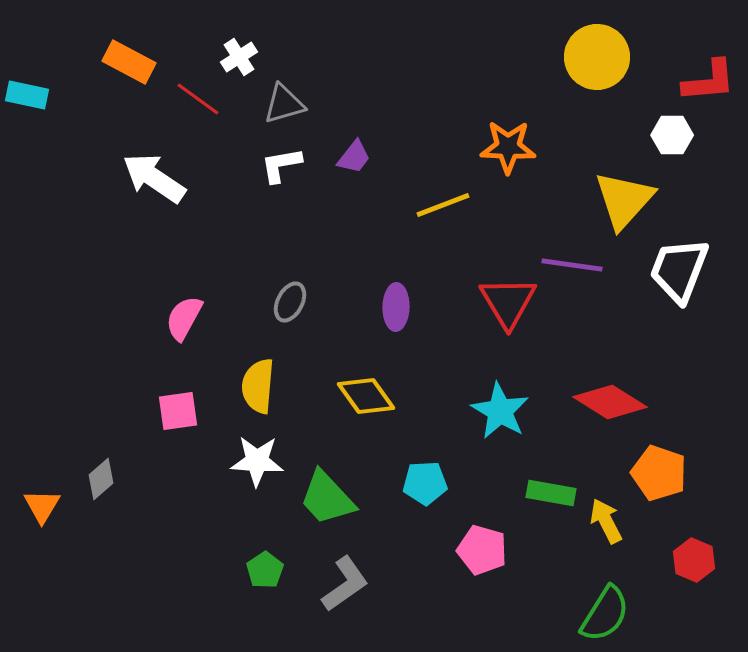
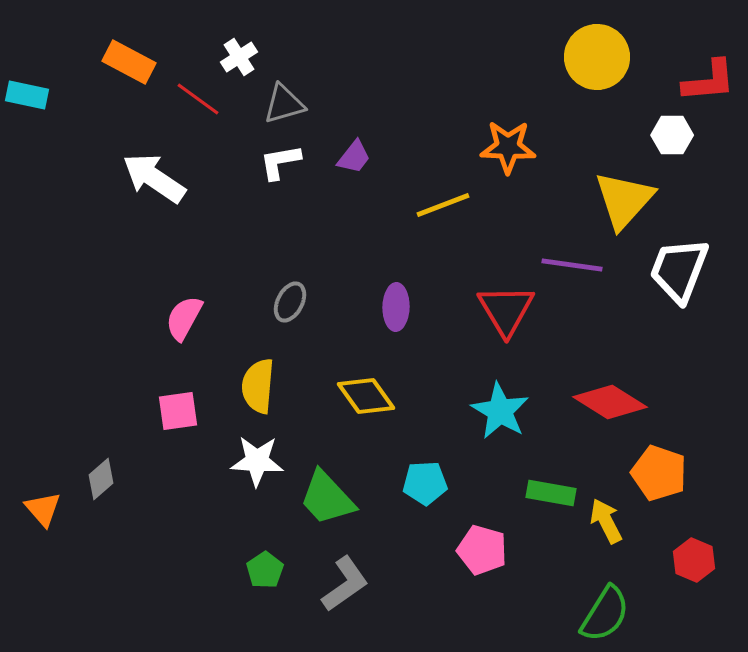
white L-shape: moved 1 px left, 3 px up
red triangle: moved 2 px left, 8 px down
orange triangle: moved 1 px right, 3 px down; rotated 12 degrees counterclockwise
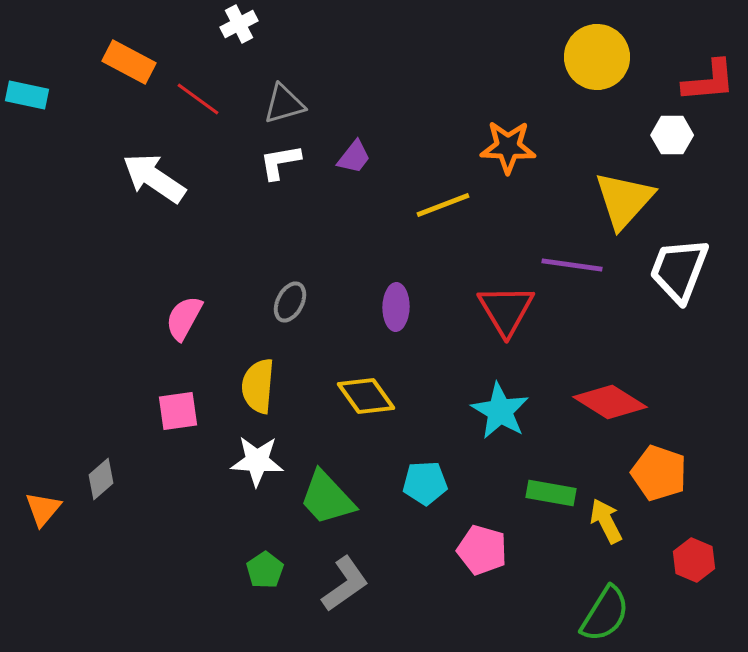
white cross: moved 33 px up; rotated 6 degrees clockwise
orange triangle: rotated 21 degrees clockwise
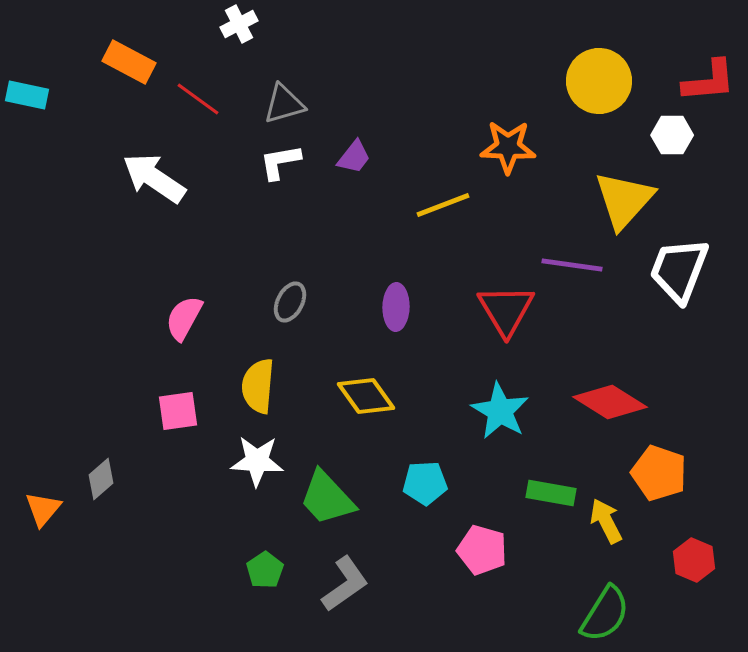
yellow circle: moved 2 px right, 24 px down
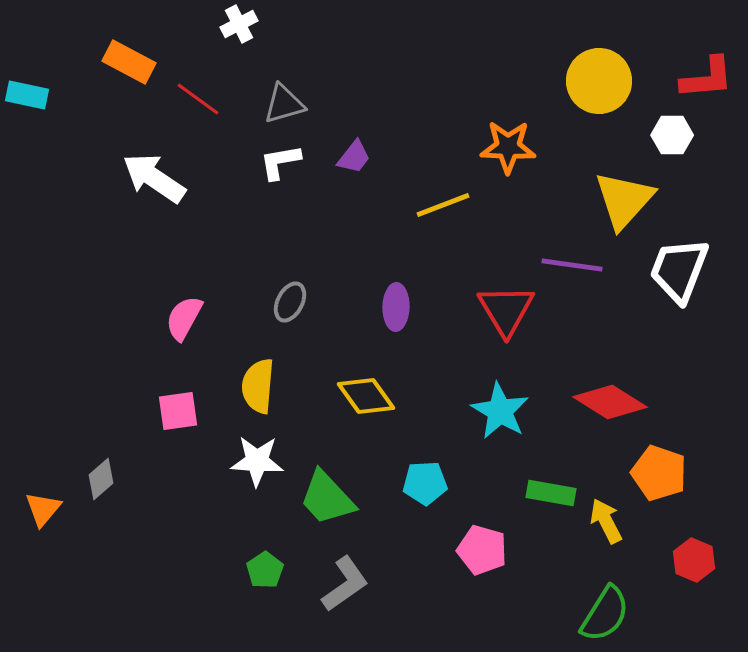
red L-shape: moved 2 px left, 3 px up
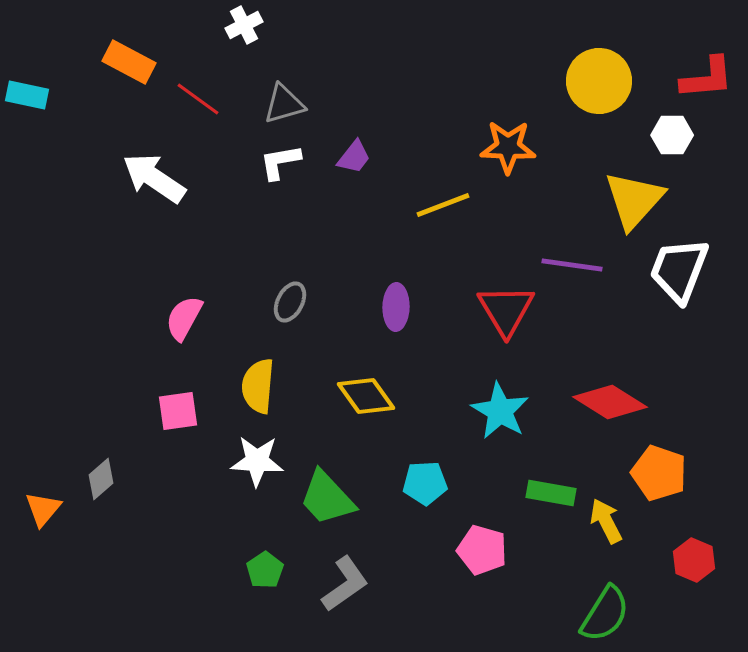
white cross: moved 5 px right, 1 px down
yellow triangle: moved 10 px right
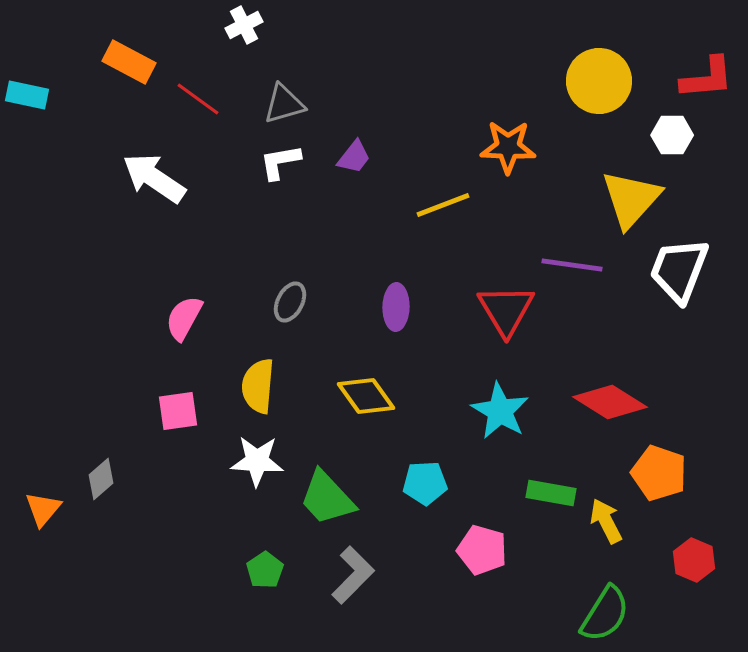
yellow triangle: moved 3 px left, 1 px up
gray L-shape: moved 8 px right, 9 px up; rotated 10 degrees counterclockwise
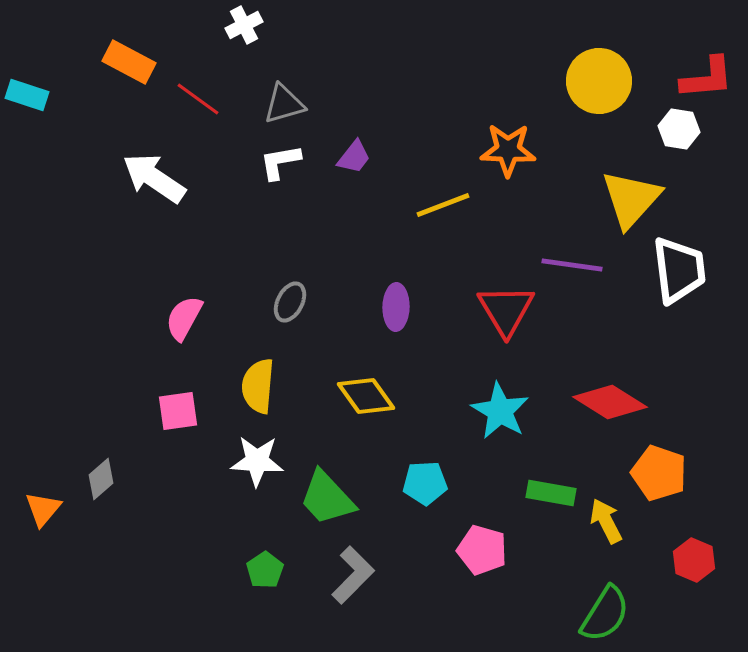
cyan rectangle: rotated 6 degrees clockwise
white hexagon: moved 7 px right, 6 px up; rotated 9 degrees clockwise
orange star: moved 3 px down
white trapezoid: rotated 152 degrees clockwise
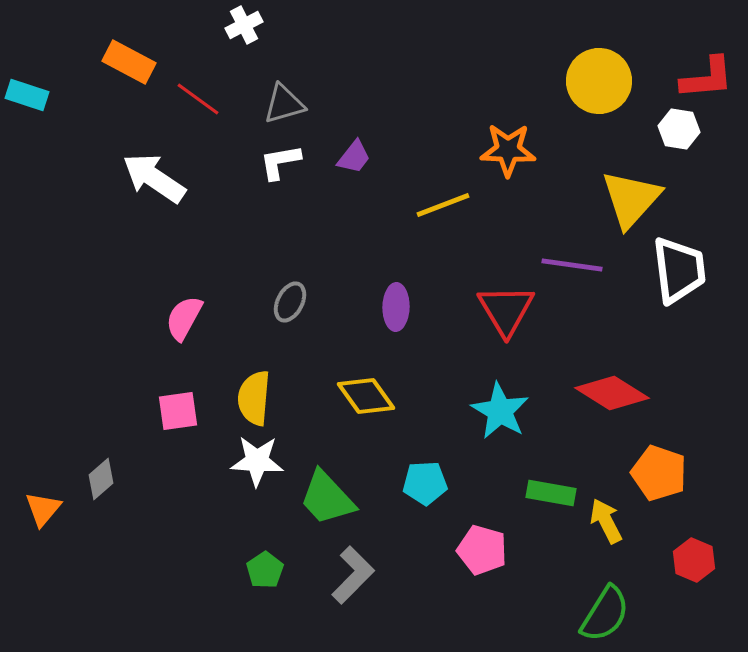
yellow semicircle: moved 4 px left, 12 px down
red diamond: moved 2 px right, 9 px up
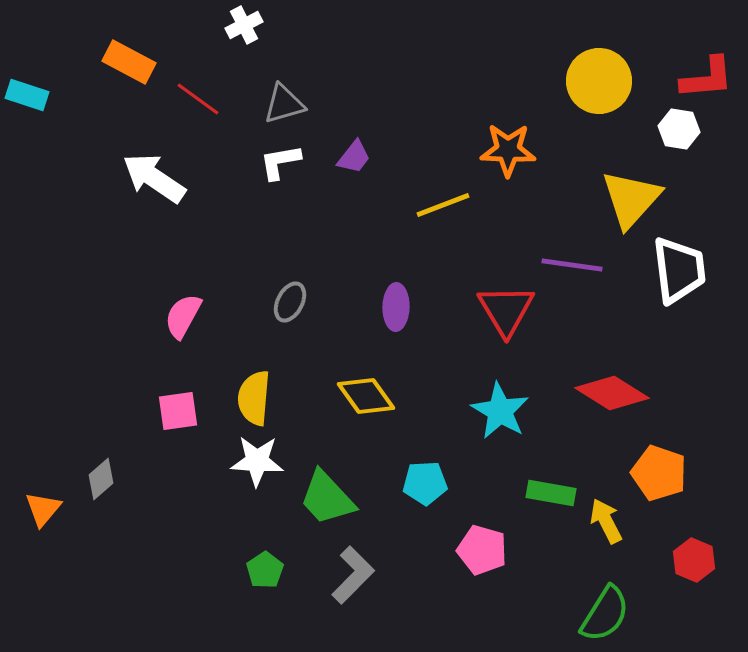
pink semicircle: moved 1 px left, 2 px up
